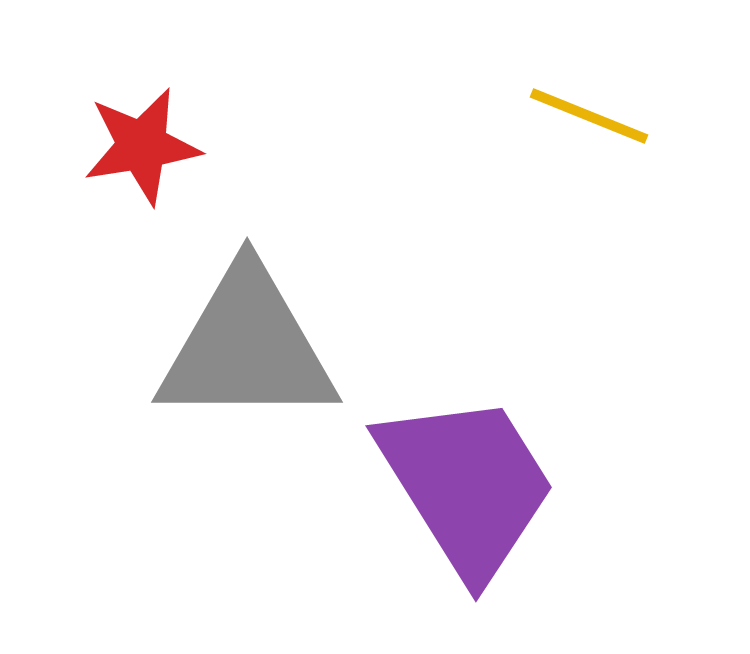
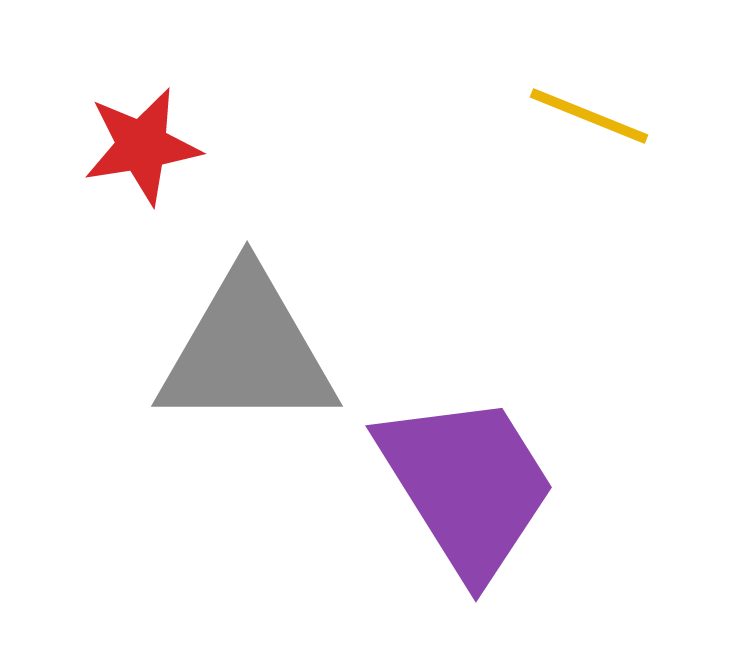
gray triangle: moved 4 px down
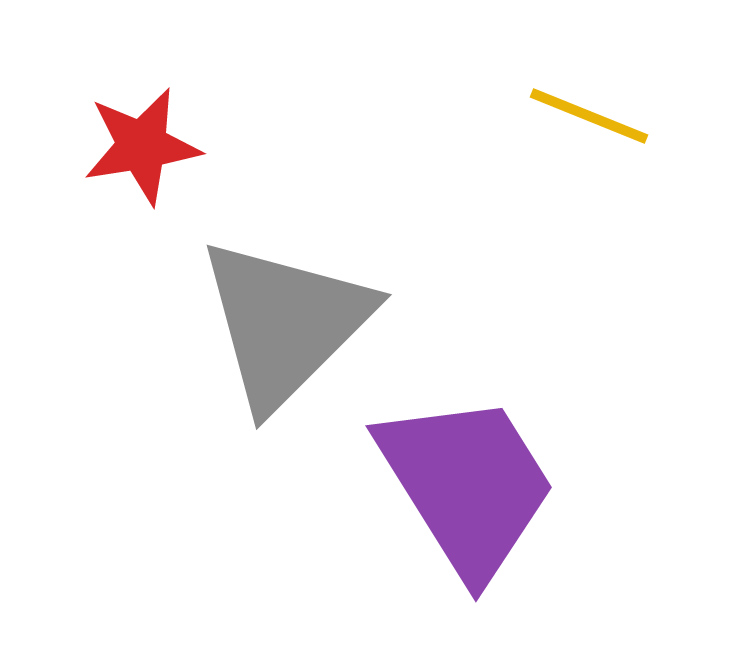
gray triangle: moved 38 px right, 28 px up; rotated 45 degrees counterclockwise
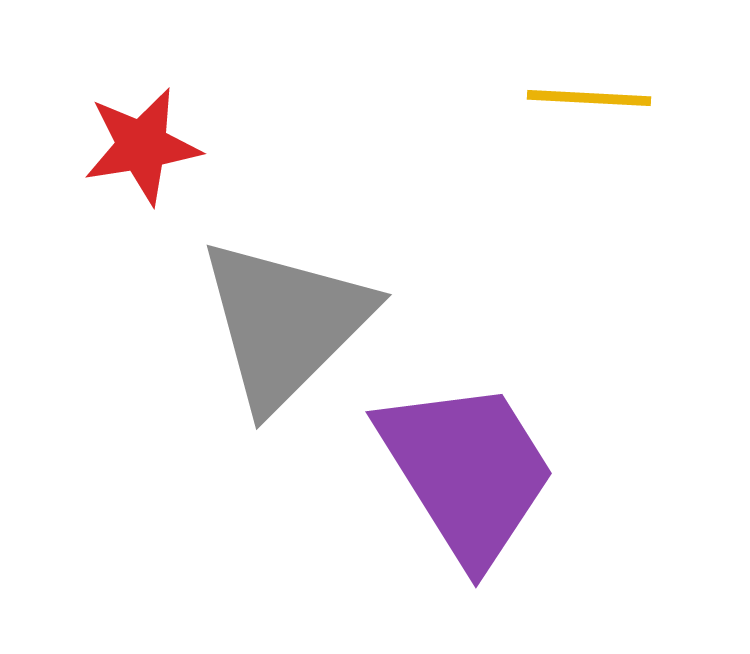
yellow line: moved 18 px up; rotated 19 degrees counterclockwise
purple trapezoid: moved 14 px up
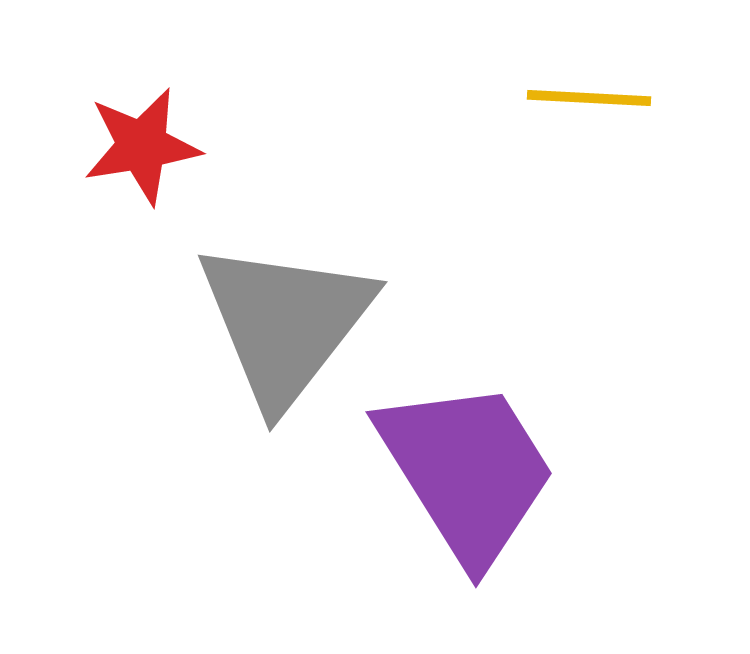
gray triangle: rotated 7 degrees counterclockwise
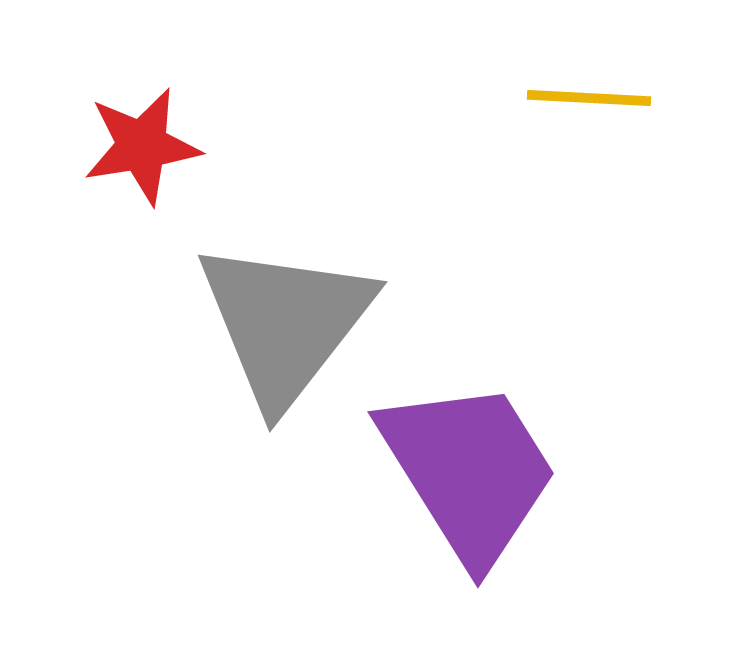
purple trapezoid: moved 2 px right
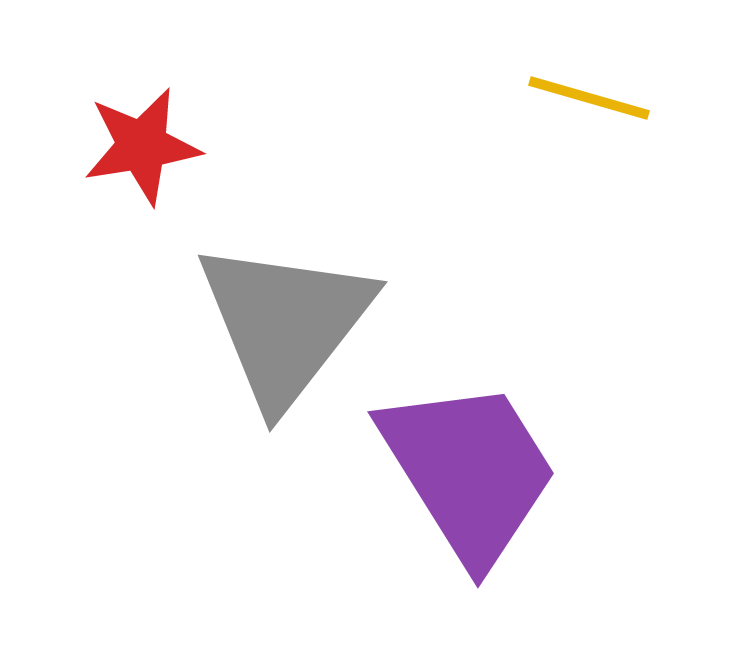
yellow line: rotated 13 degrees clockwise
